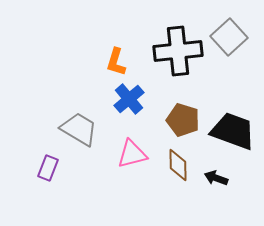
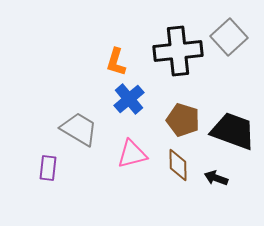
purple rectangle: rotated 15 degrees counterclockwise
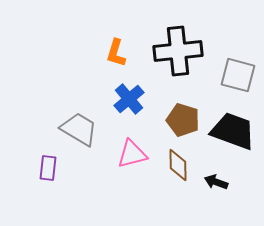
gray square: moved 9 px right, 38 px down; rotated 33 degrees counterclockwise
orange L-shape: moved 9 px up
black arrow: moved 4 px down
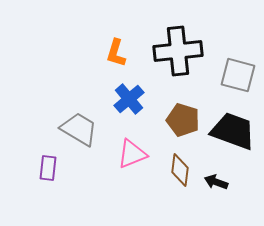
pink triangle: rotated 8 degrees counterclockwise
brown diamond: moved 2 px right, 5 px down; rotated 8 degrees clockwise
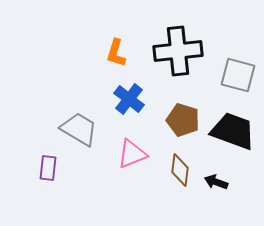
blue cross: rotated 12 degrees counterclockwise
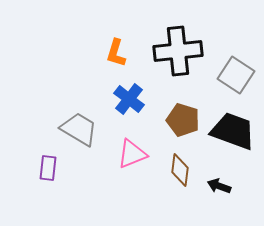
gray square: moved 2 px left; rotated 18 degrees clockwise
black arrow: moved 3 px right, 4 px down
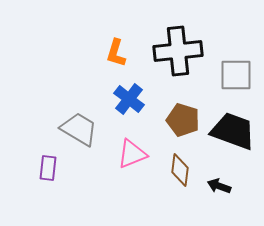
gray square: rotated 33 degrees counterclockwise
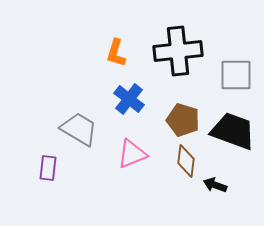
brown diamond: moved 6 px right, 9 px up
black arrow: moved 4 px left, 1 px up
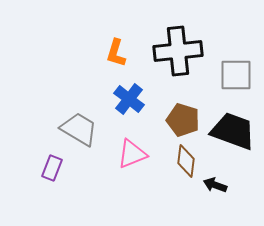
purple rectangle: moved 4 px right; rotated 15 degrees clockwise
